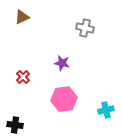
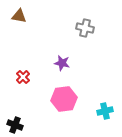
brown triangle: moved 3 px left, 1 px up; rotated 35 degrees clockwise
cyan cross: moved 1 px left, 1 px down
black cross: rotated 14 degrees clockwise
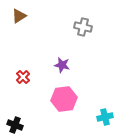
brown triangle: rotated 42 degrees counterclockwise
gray cross: moved 2 px left, 1 px up
purple star: moved 2 px down
cyan cross: moved 6 px down
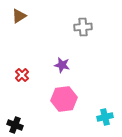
gray cross: rotated 18 degrees counterclockwise
red cross: moved 1 px left, 2 px up
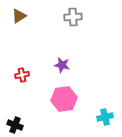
gray cross: moved 10 px left, 10 px up
red cross: rotated 32 degrees clockwise
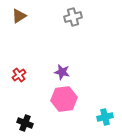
gray cross: rotated 12 degrees counterclockwise
purple star: moved 7 px down
red cross: moved 3 px left; rotated 24 degrees counterclockwise
black cross: moved 10 px right, 2 px up
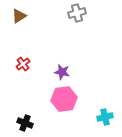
gray cross: moved 4 px right, 4 px up
red cross: moved 4 px right, 11 px up
